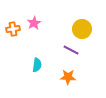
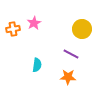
purple line: moved 4 px down
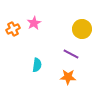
orange cross: rotated 16 degrees counterclockwise
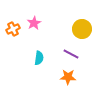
cyan semicircle: moved 2 px right, 7 px up
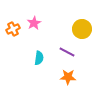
purple line: moved 4 px left, 2 px up
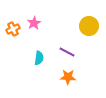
yellow circle: moved 7 px right, 3 px up
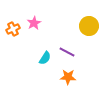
cyan semicircle: moved 6 px right; rotated 24 degrees clockwise
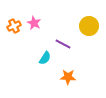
pink star: rotated 16 degrees counterclockwise
orange cross: moved 1 px right, 3 px up
purple line: moved 4 px left, 8 px up
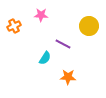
pink star: moved 7 px right, 8 px up; rotated 24 degrees counterclockwise
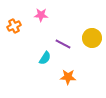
yellow circle: moved 3 px right, 12 px down
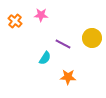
orange cross: moved 1 px right, 5 px up; rotated 24 degrees counterclockwise
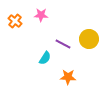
yellow circle: moved 3 px left, 1 px down
